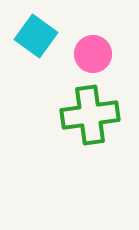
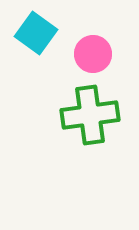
cyan square: moved 3 px up
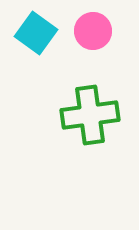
pink circle: moved 23 px up
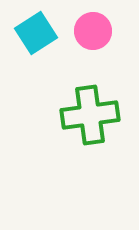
cyan square: rotated 21 degrees clockwise
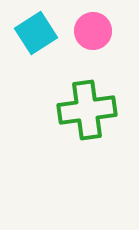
green cross: moved 3 px left, 5 px up
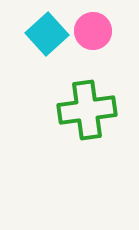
cyan square: moved 11 px right, 1 px down; rotated 9 degrees counterclockwise
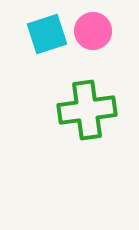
cyan square: rotated 24 degrees clockwise
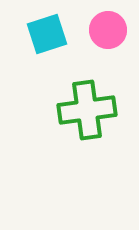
pink circle: moved 15 px right, 1 px up
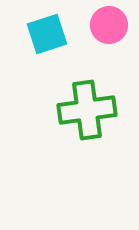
pink circle: moved 1 px right, 5 px up
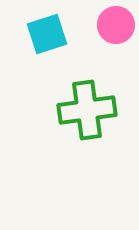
pink circle: moved 7 px right
